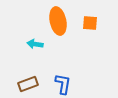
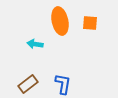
orange ellipse: moved 2 px right
brown rectangle: rotated 18 degrees counterclockwise
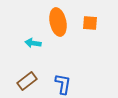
orange ellipse: moved 2 px left, 1 px down
cyan arrow: moved 2 px left, 1 px up
brown rectangle: moved 1 px left, 3 px up
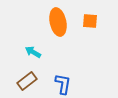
orange square: moved 2 px up
cyan arrow: moved 9 px down; rotated 21 degrees clockwise
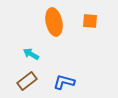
orange ellipse: moved 4 px left
cyan arrow: moved 2 px left, 2 px down
blue L-shape: moved 1 px right, 2 px up; rotated 85 degrees counterclockwise
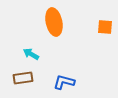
orange square: moved 15 px right, 6 px down
brown rectangle: moved 4 px left, 3 px up; rotated 30 degrees clockwise
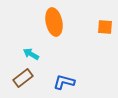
brown rectangle: rotated 30 degrees counterclockwise
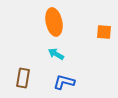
orange square: moved 1 px left, 5 px down
cyan arrow: moved 25 px right
brown rectangle: rotated 42 degrees counterclockwise
